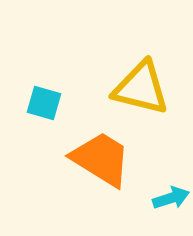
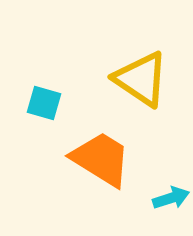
yellow triangle: moved 9 px up; rotated 20 degrees clockwise
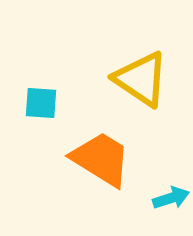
cyan square: moved 3 px left; rotated 12 degrees counterclockwise
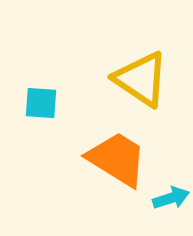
orange trapezoid: moved 16 px right
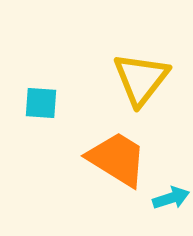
yellow triangle: rotated 34 degrees clockwise
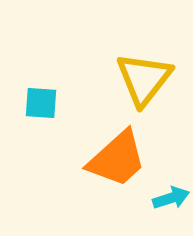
yellow triangle: moved 3 px right
orange trapezoid: rotated 106 degrees clockwise
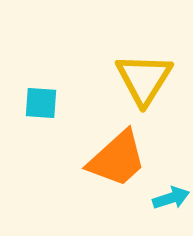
yellow triangle: rotated 6 degrees counterclockwise
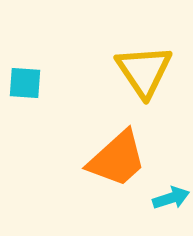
yellow triangle: moved 8 px up; rotated 6 degrees counterclockwise
cyan square: moved 16 px left, 20 px up
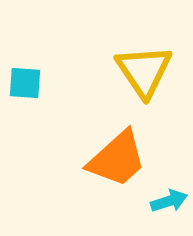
cyan arrow: moved 2 px left, 3 px down
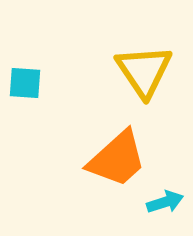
cyan arrow: moved 4 px left, 1 px down
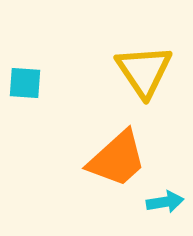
cyan arrow: rotated 9 degrees clockwise
